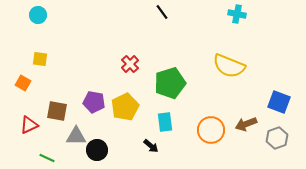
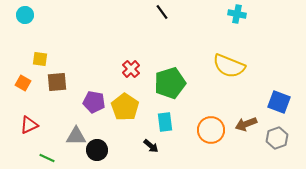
cyan circle: moved 13 px left
red cross: moved 1 px right, 5 px down
yellow pentagon: rotated 12 degrees counterclockwise
brown square: moved 29 px up; rotated 15 degrees counterclockwise
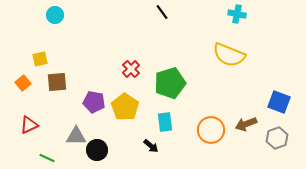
cyan circle: moved 30 px right
yellow square: rotated 21 degrees counterclockwise
yellow semicircle: moved 11 px up
orange square: rotated 21 degrees clockwise
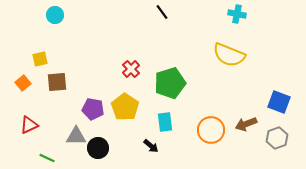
purple pentagon: moved 1 px left, 7 px down
black circle: moved 1 px right, 2 px up
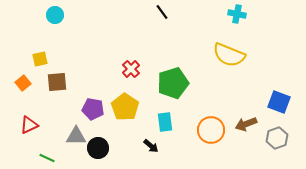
green pentagon: moved 3 px right
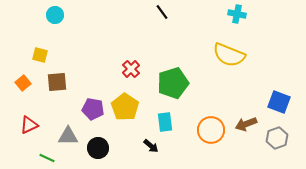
yellow square: moved 4 px up; rotated 28 degrees clockwise
gray triangle: moved 8 px left
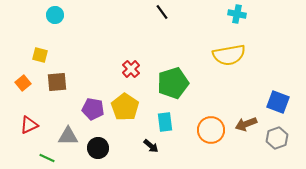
yellow semicircle: rotated 32 degrees counterclockwise
blue square: moved 1 px left
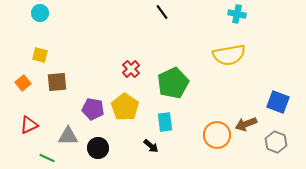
cyan circle: moved 15 px left, 2 px up
green pentagon: rotated 8 degrees counterclockwise
orange circle: moved 6 px right, 5 px down
gray hexagon: moved 1 px left, 4 px down; rotated 20 degrees counterclockwise
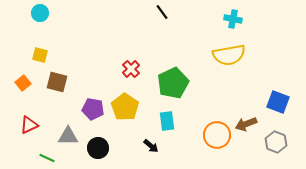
cyan cross: moved 4 px left, 5 px down
brown square: rotated 20 degrees clockwise
cyan rectangle: moved 2 px right, 1 px up
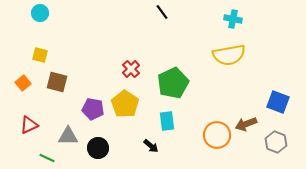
yellow pentagon: moved 3 px up
